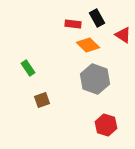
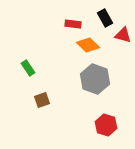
black rectangle: moved 8 px right
red triangle: rotated 18 degrees counterclockwise
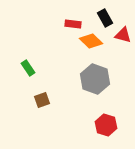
orange diamond: moved 3 px right, 4 px up
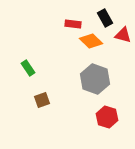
red hexagon: moved 1 px right, 8 px up
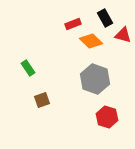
red rectangle: rotated 28 degrees counterclockwise
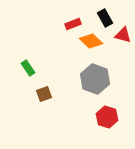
brown square: moved 2 px right, 6 px up
